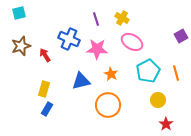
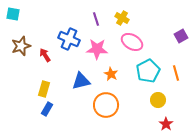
cyan square: moved 6 px left, 1 px down; rotated 24 degrees clockwise
orange circle: moved 2 px left
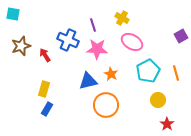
purple line: moved 3 px left, 6 px down
blue cross: moved 1 px left, 1 px down
blue triangle: moved 7 px right
red star: moved 1 px right
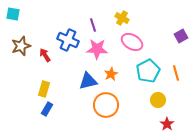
orange star: rotated 16 degrees clockwise
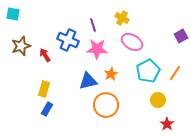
orange line: moved 1 px left; rotated 49 degrees clockwise
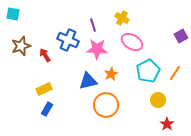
yellow rectangle: rotated 49 degrees clockwise
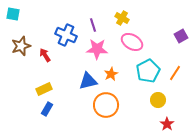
blue cross: moved 2 px left, 5 px up
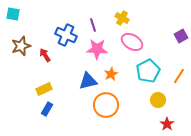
orange line: moved 4 px right, 3 px down
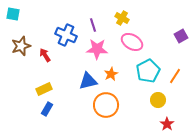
orange line: moved 4 px left
